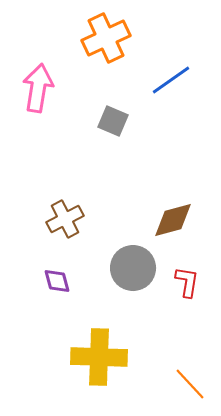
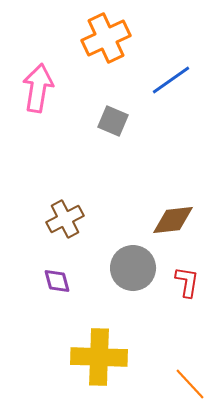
brown diamond: rotated 9 degrees clockwise
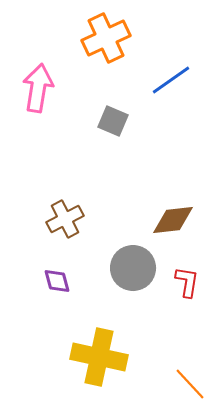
yellow cross: rotated 10 degrees clockwise
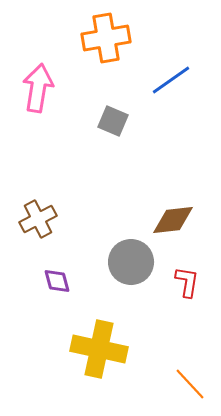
orange cross: rotated 15 degrees clockwise
brown cross: moved 27 px left
gray circle: moved 2 px left, 6 px up
yellow cross: moved 8 px up
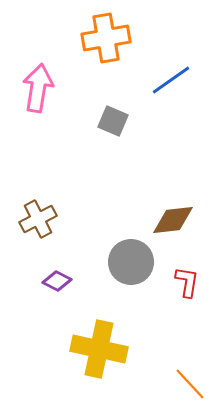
purple diamond: rotated 48 degrees counterclockwise
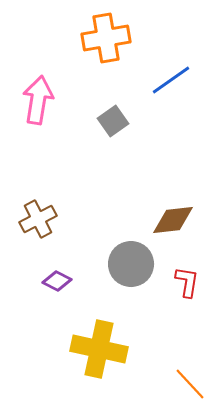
pink arrow: moved 12 px down
gray square: rotated 32 degrees clockwise
gray circle: moved 2 px down
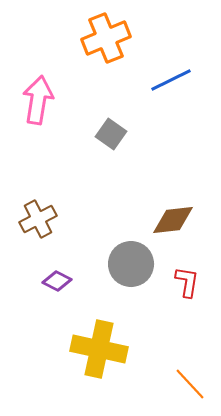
orange cross: rotated 12 degrees counterclockwise
blue line: rotated 9 degrees clockwise
gray square: moved 2 px left, 13 px down; rotated 20 degrees counterclockwise
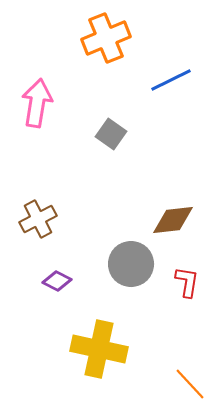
pink arrow: moved 1 px left, 3 px down
